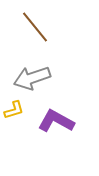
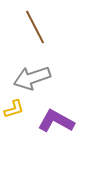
brown line: rotated 12 degrees clockwise
yellow L-shape: moved 1 px up
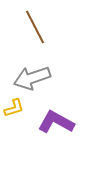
yellow L-shape: moved 1 px up
purple L-shape: moved 1 px down
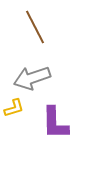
purple L-shape: moved 1 px left, 1 px down; rotated 120 degrees counterclockwise
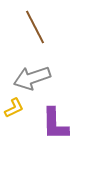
yellow L-shape: rotated 10 degrees counterclockwise
purple L-shape: moved 1 px down
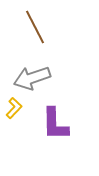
yellow L-shape: rotated 20 degrees counterclockwise
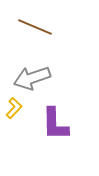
brown line: rotated 40 degrees counterclockwise
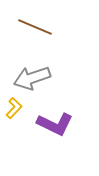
purple L-shape: rotated 63 degrees counterclockwise
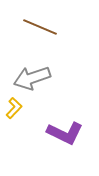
brown line: moved 5 px right
purple L-shape: moved 10 px right, 9 px down
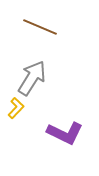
gray arrow: rotated 141 degrees clockwise
yellow L-shape: moved 2 px right
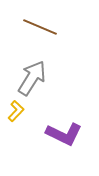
yellow L-shape: moved 3 px down
purple L-shape: moved 1 px left, 1 px down
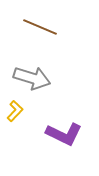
gray arrow: rotated 75 degrees clockwise
yellow L-shape: moved 1 px left
